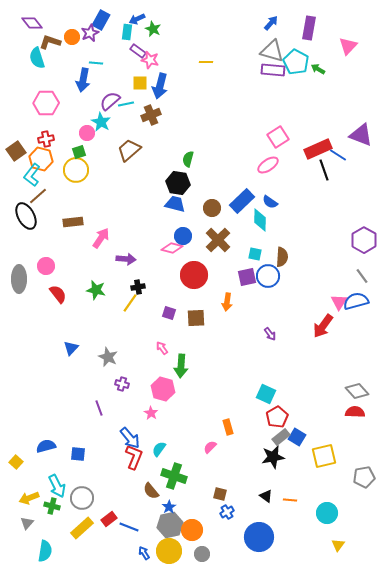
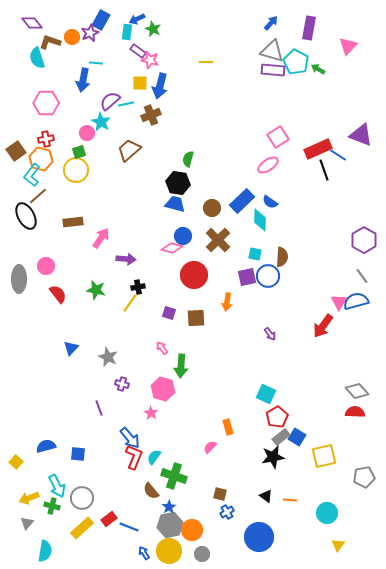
cyan semicircle at (159, 449): moved 5 px left, 8 px down
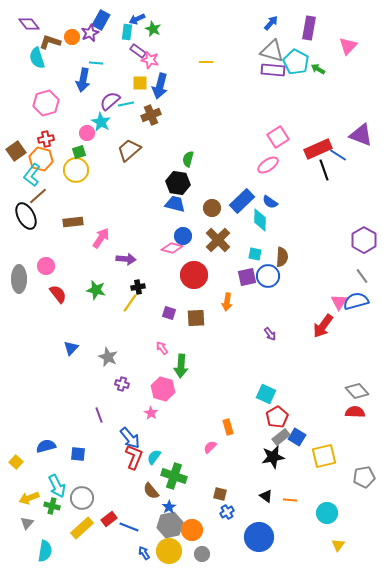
purple diamond at (32, 23): moved 3 px left, 1 px down
pink hexagon at (46, 103): rotated 15 degrees counterclockwise
purple line at (99, 408): moved 7 px down
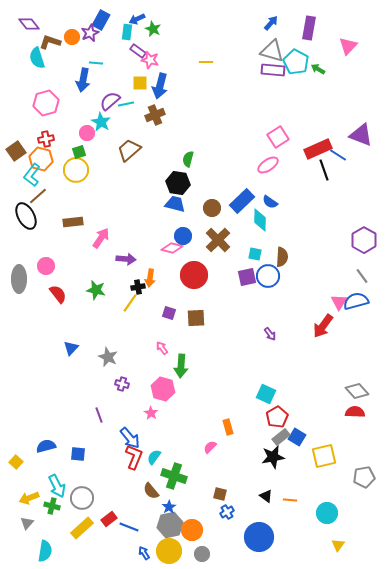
brown cross at (151, 115): moved 4 px right
orange arrow at (227, 302): moved 77 px left, 24 px up
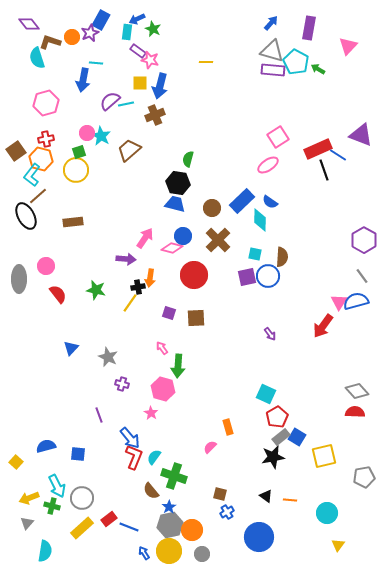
cyan star at (101, 122): moved 14 px down
pink arrow at (101, 238): moved 44 px right
green arrow at (181, 366): moved 3 px left
